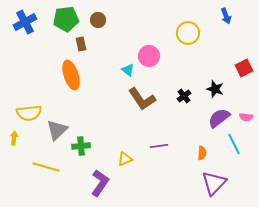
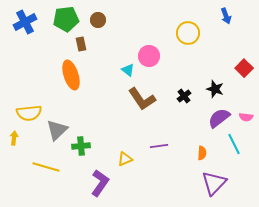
red square: rotated 18 degrees counterclockwise
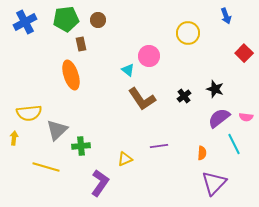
red square: moved 15 px up
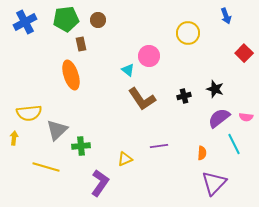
black cross: rotated 24 degrees clockwise
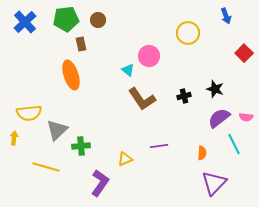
blue cross: rotated 15 degrees counterclockwise
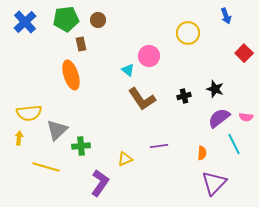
yellow arrow: moved 5 px right
